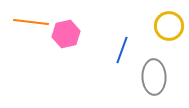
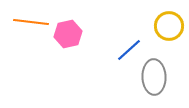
pink hexagon: moved 2 px right
blue line: moved 7 px right; rotated 28 degrees clockwise
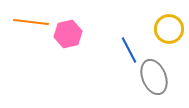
yellow circle: moved 3 px down
blue line: rotated 76 degrees counterclockwise
gray ellipse: rotated 20 degrees counterclockwise
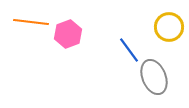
yellow circle: moved 2 px up
pink hexagon: rotated 8 degrees counterclockwise
blue line: rotated 8 degrees counterclockwise
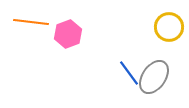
blue line: moved 23 px down
gray ellipse: rotated 56 degrees clockwise
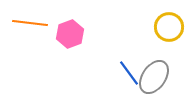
orange line: moved 1 px left, 1 px down
pink hexagon: moved 2 px right
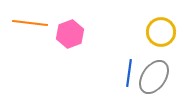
yellow circle: moved 8 px left, 5 px down
blue line: rotated 44 degrees clockwise
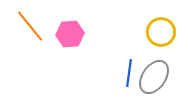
orange line: moved 3 px down; rotated 44 degrees clockwise
pink hexagon: rotated 16 degrees clockwise
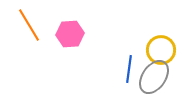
orange line: moved 1 px left, 1 px up; rotated 8 degrees clockwise
yellow circle: moved 18 px down
blue line: moved 4 px up
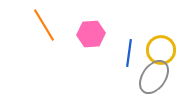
orange line: moved 15 px right
pink hexagon: moved 21 px right
blue line: moved 16 px up
